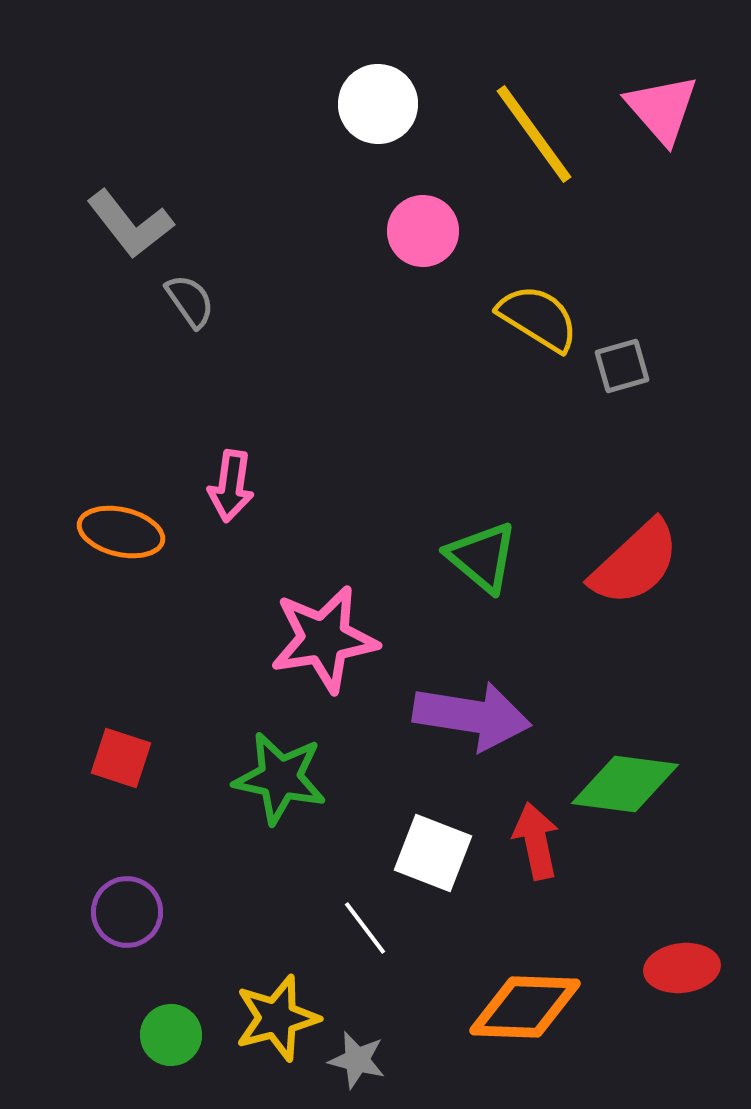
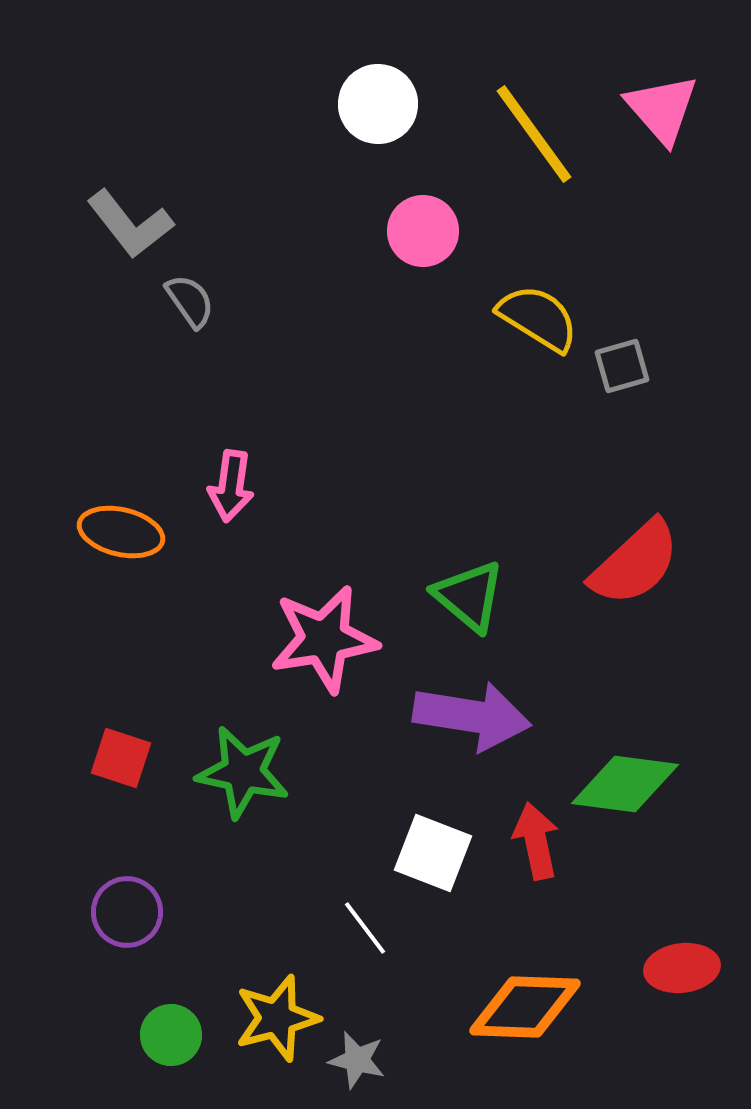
green triangle: moved 13 px left, 39 px down
green star: moved 37 px left, 6 px up
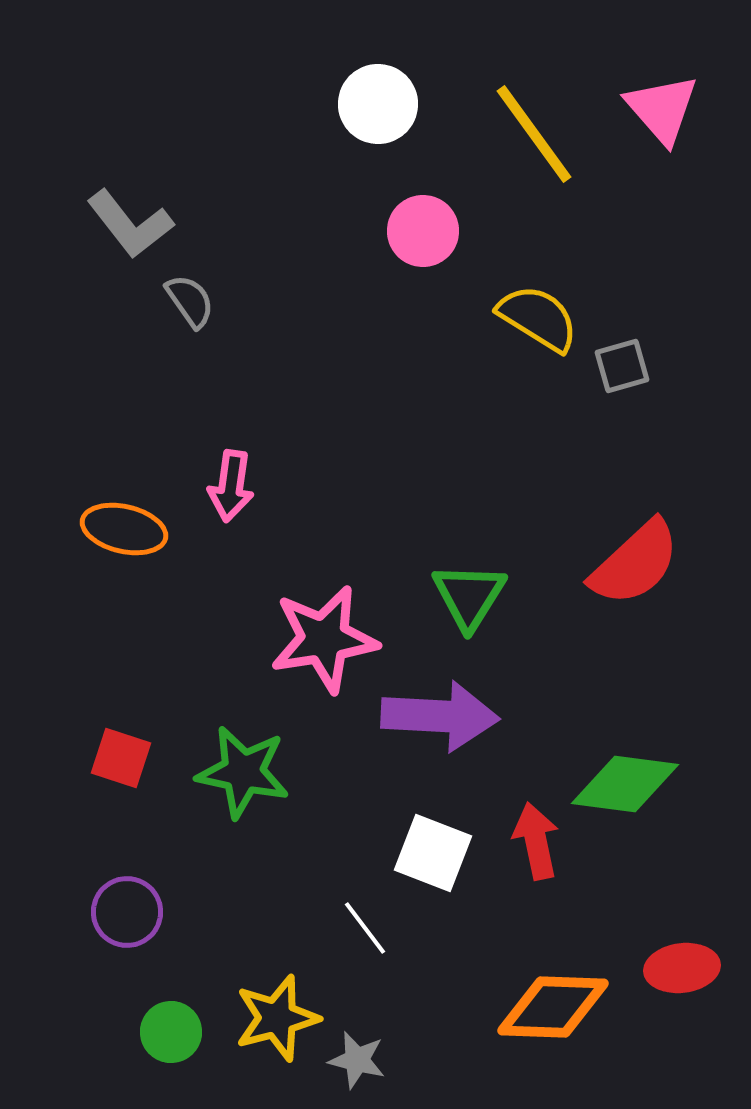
orange ellipse: moved 3 px right, 3 px up
green triangle: rotated 22 degrees clockwise
purple arrow: moved 32 px left; rotated 6 degrees counterclockwise
orange diamond: moved 28 px right
green circle: moved 3 px up
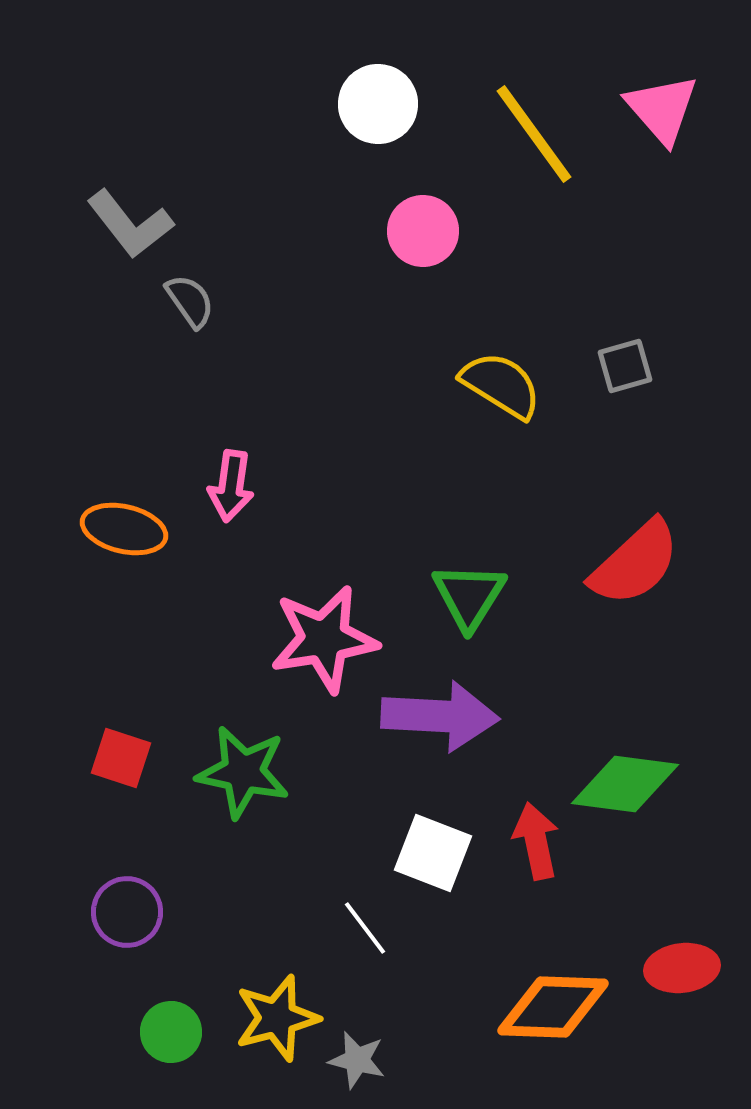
yellow semicircle: moved 37 px left, 67 px down
gray square: moved 3 px right
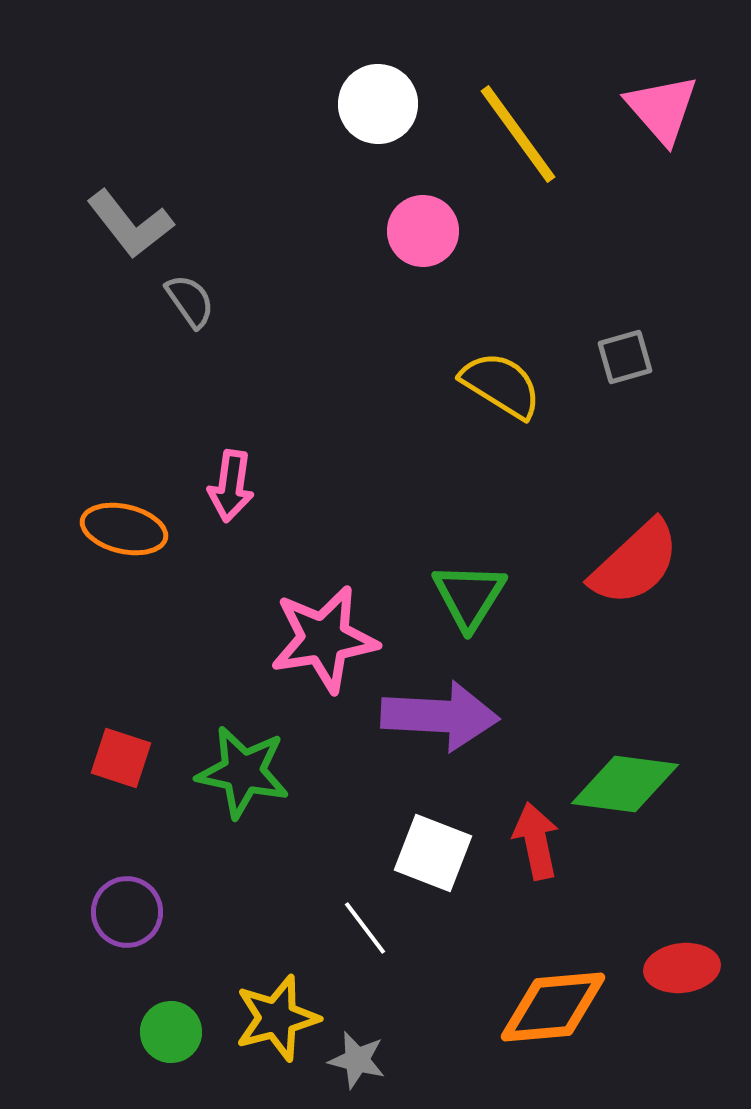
yellow line: moved 16 px left
gray square: moved 9 px up
orange diamond: rotated 7 degrees counterclockwise
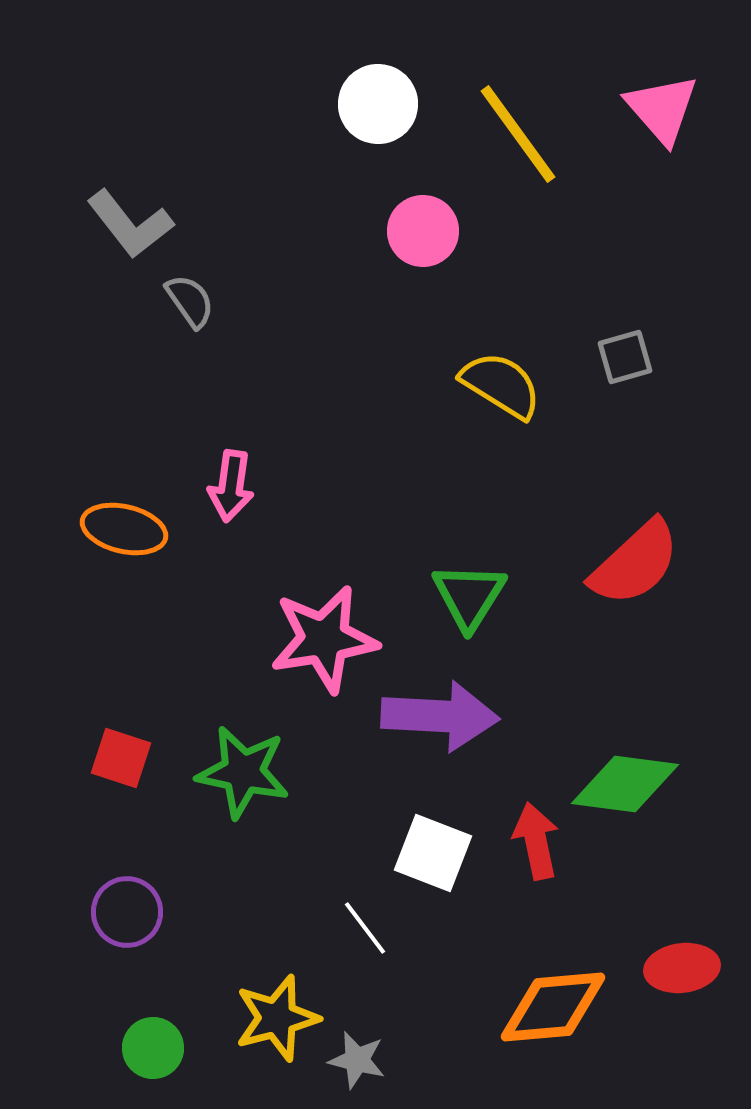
green circle: moved 18 px left, 16 px down
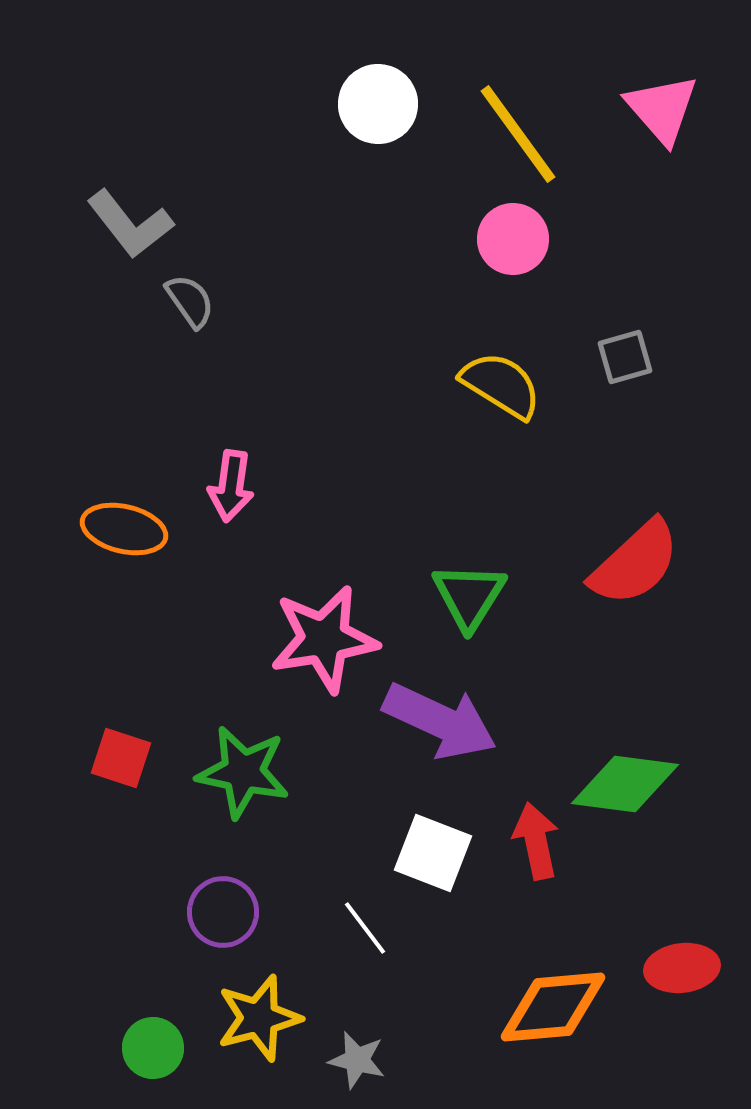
pink circle: moved 90 px right, 8 px down
purple arrow: moved 5 px down; rotated 22 degrees clockwise
purple circle: moved 96 px right
yellow star: moved 18 px left
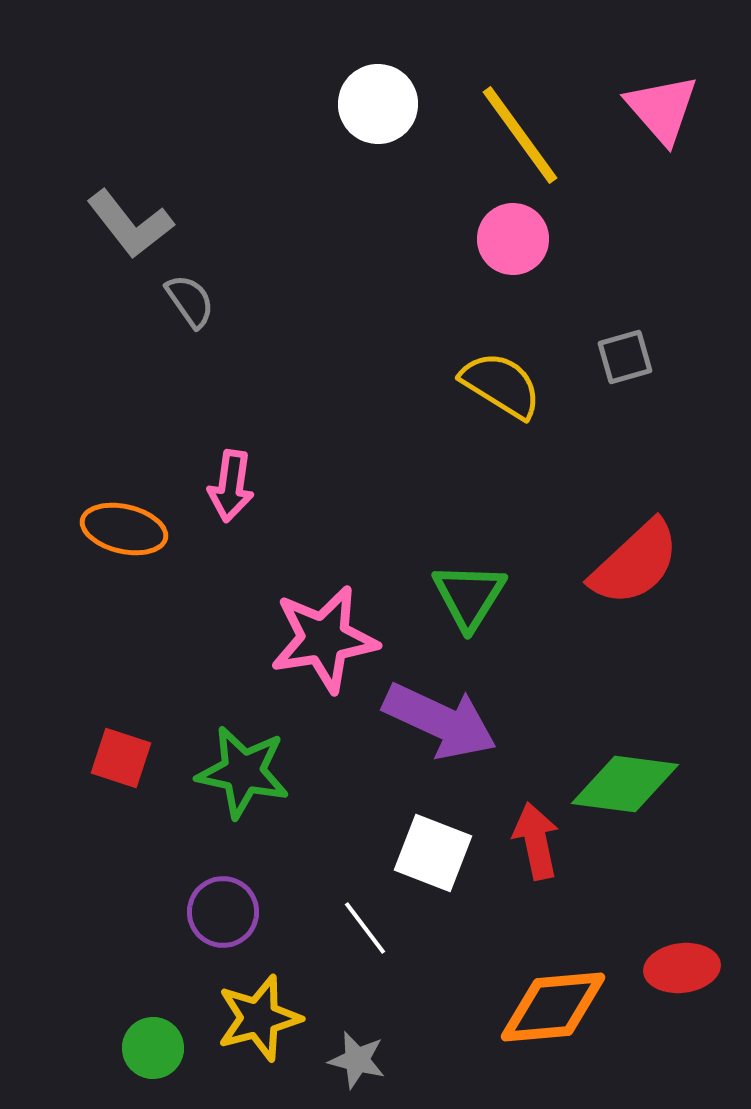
yellow line: moved 2 px right, 1 px down
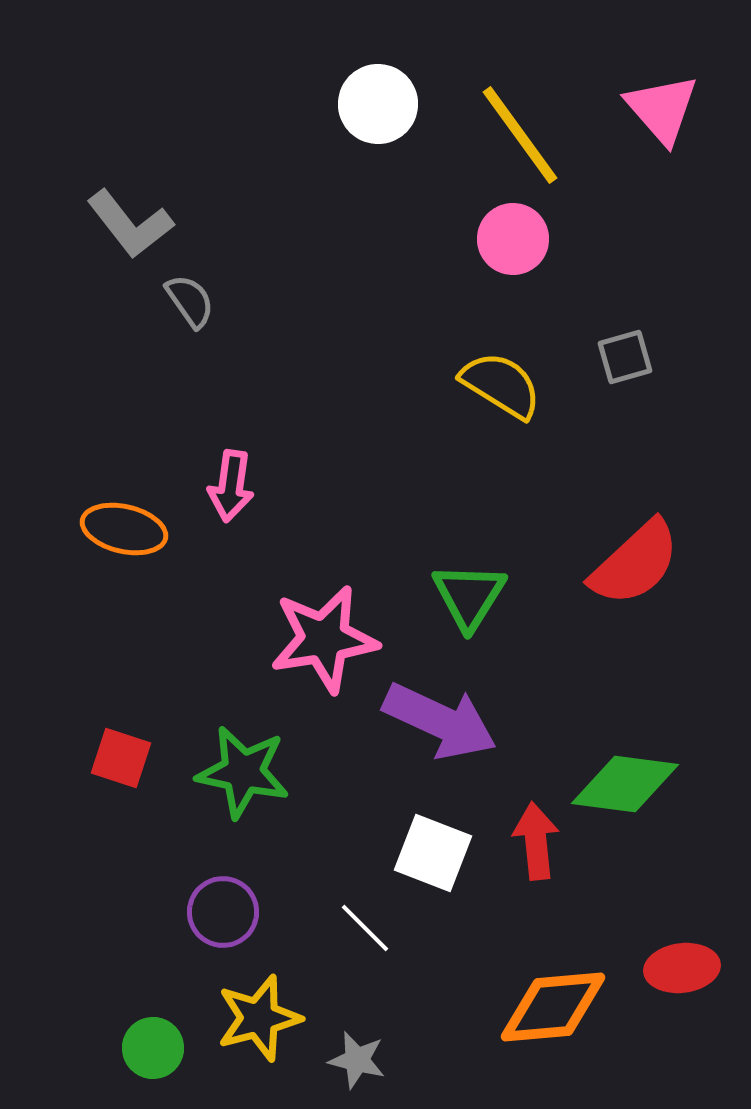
red arrow: rotated 6 degrees clockwise
white line: rotated 8 degrees counterclockwise
